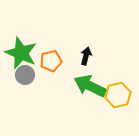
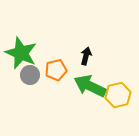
orange pentagon: moved 5 px right, 9 px down
gray circle: moved 5 px right
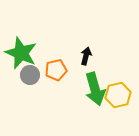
green arrow: moved 5 px right, 3 px down; rotated 132 degrees counterclockwise
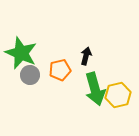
orange pentagon: moved 4 px right
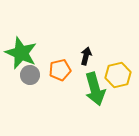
yellow hexagon: moved 20 px up
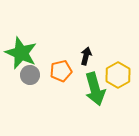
orange pentagon: moved 1 px right, 1 px down
yellow hexagon: rotated 15 degrees counterclockwise
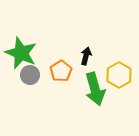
orange pentagon: rotated 20 degrees counterclockwise
yellow hexagon: moved 1 px right
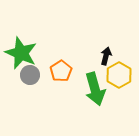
black arrow: moved 20 px right
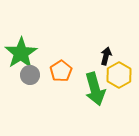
green star: rotated 16 degrees clockwise
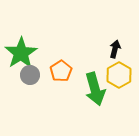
black arrow: moved 9 px right, 7 px up
